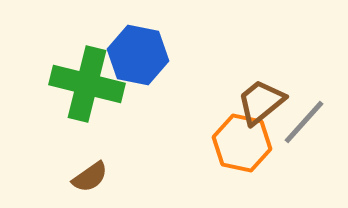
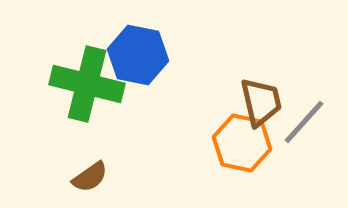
brown trapezoid: rotated 116 degrees clockwise
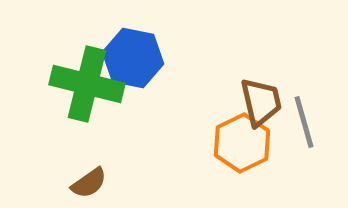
blue hexagon: moved 5 px left, 3 px down
gray line: rotated 58 degrees counterclockwise
orange hexagon: rotated 22 degrees clockwise
brown semicircle: moved 1 px left, 6 px down
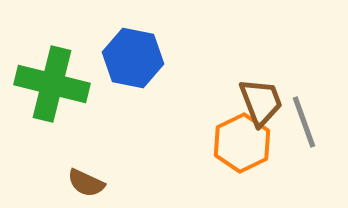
green cross: moved 35 px left
brown trapezoid: rotated 8 degrees counterclockwise
gray line: rotated 4 degrees counterclockwise
brown semicircle: moved 3 px left; rotated 60 degrees clockwise
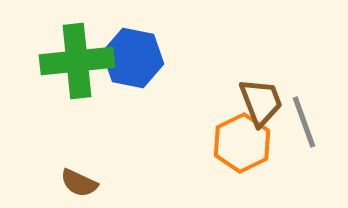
green cross: moved 25 px right, 23 px up; rotated 20 degrees counterclockwise
brown semicircle: moved 7 px left
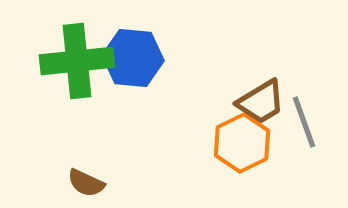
blue hexagon: rotated 6 degrees counterclockwise
brown trapezoid: rotated 80 degrees clockwise
brown semicircle: moved 7 px right
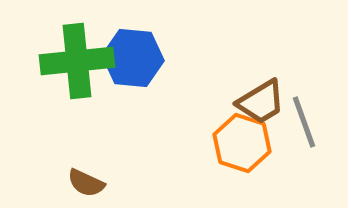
orange hexagon: rotated 16 degrees counterclockwise
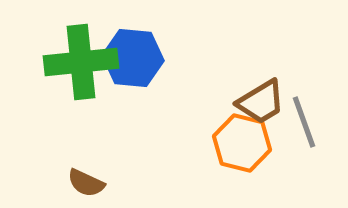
green cross: moved 4 px right, 1 px down
orange hexagon: rotated 4 degrees counterclockwise
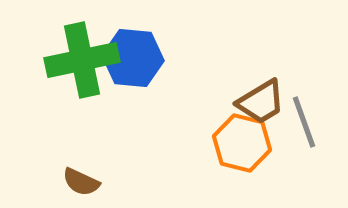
green cross: moved 1 px right, 2 px up; rotated 6 degrees counterclockwise
brown semicircle: moved 5 px left, 1 px up
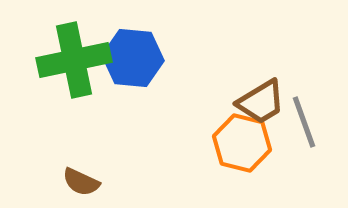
green cross: moved 8 px left
